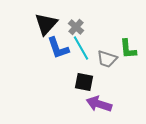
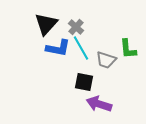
blue L-shape: rotated 60 degrees counterclockwise
gray trapezoid: moved 1 px left, 1 px down
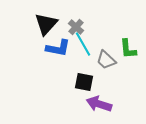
cyan line: moved 2 px right, 4 px up
gray trapezoid: rotated 25 degrees clockwise
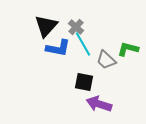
black triangle: moved 2 px down
green L-shape: rotated 110 degrees clockwise
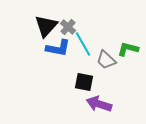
gray cross: moved 8 px left
